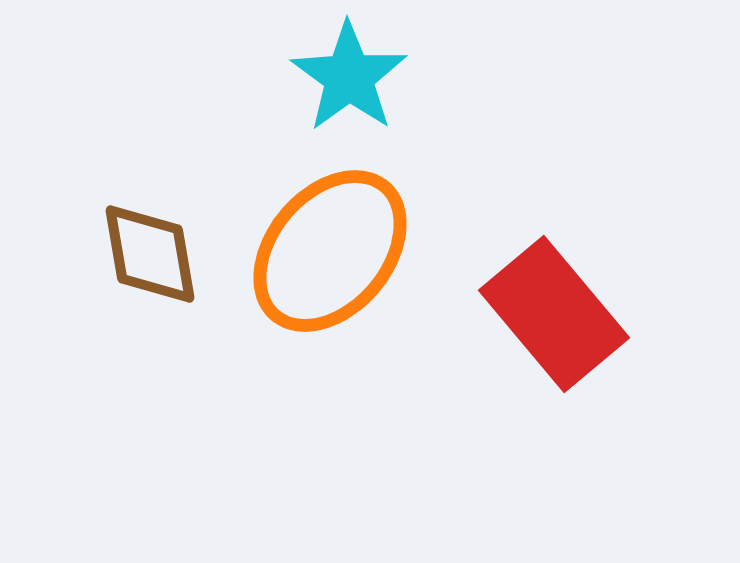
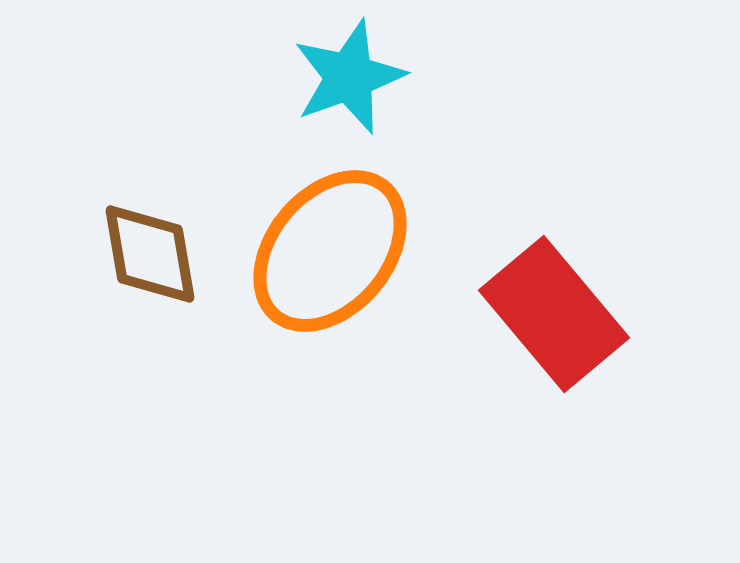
cyan star: rotated 16 degrees clockwise
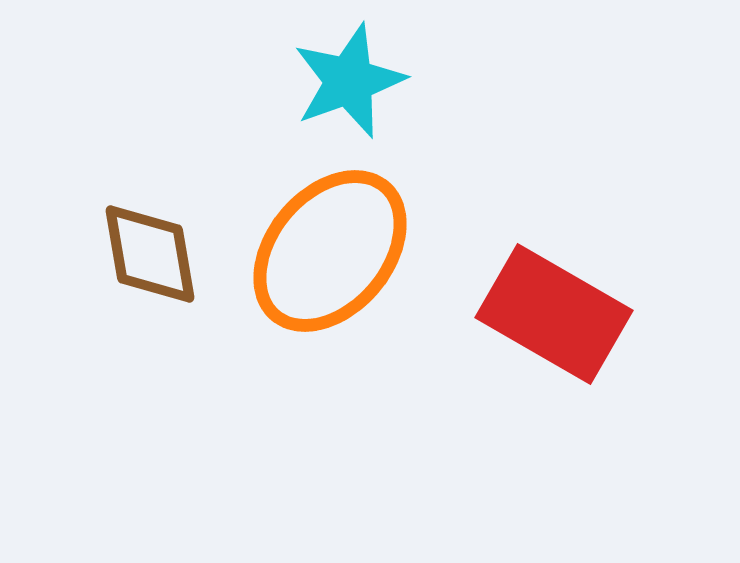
cyan star: moved 4 px down
red rectangle: rotated 20 degrees counterclockwise
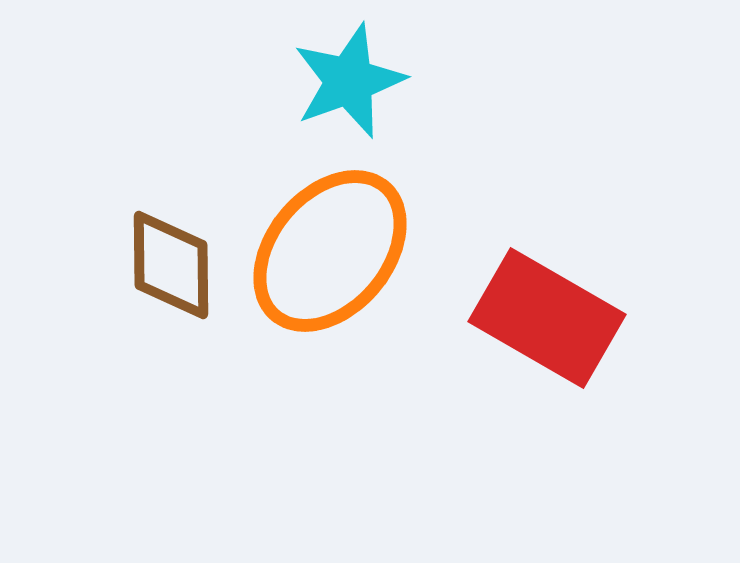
brown diamond: moved 21 px right, 11 px down; rotated 9 degrees clockwise
red rectangle: moved 7 px left, 4 px down
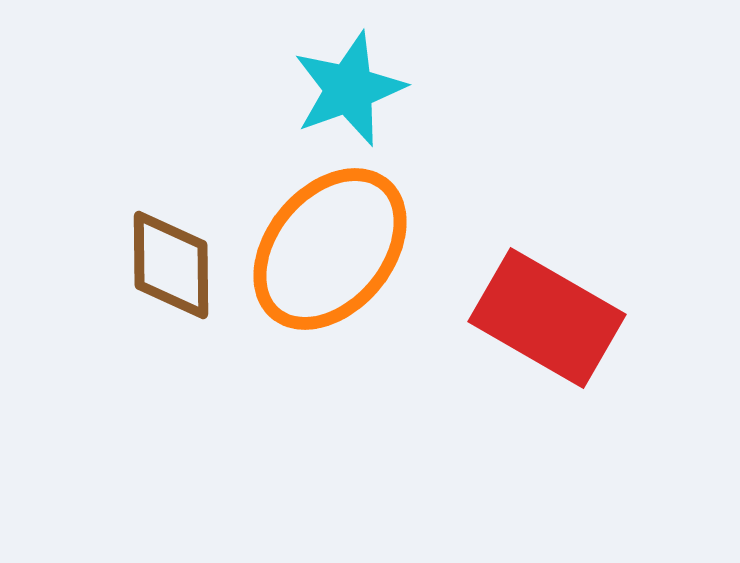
cyan star: moved 8 px down
orange ellipse: moved 2 px up
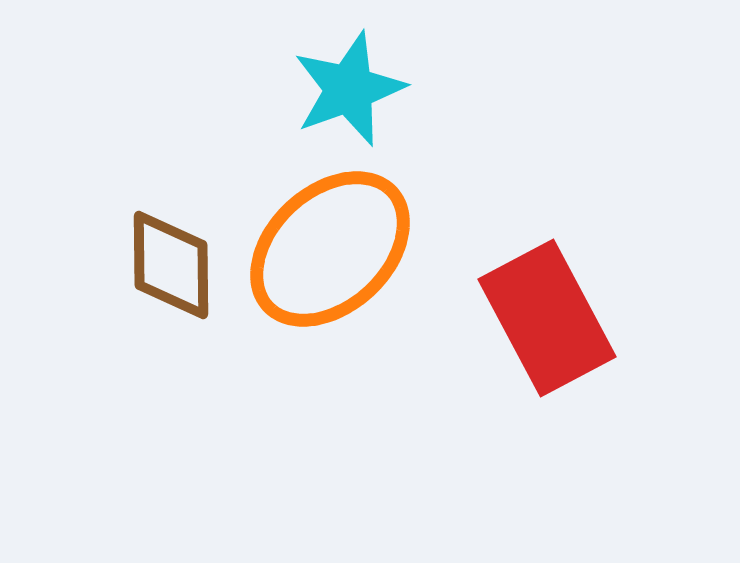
orange ellipse: rotated 7 degrees clockwise
red rectangle: rotated 32 degrees clockwise
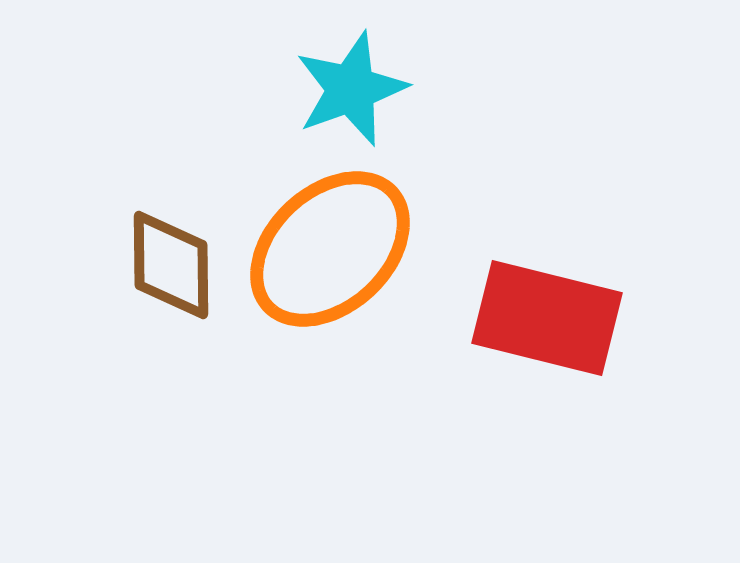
cyan star: moved 2 px right
red rectangle: rotated 48 degrees counterclockwise
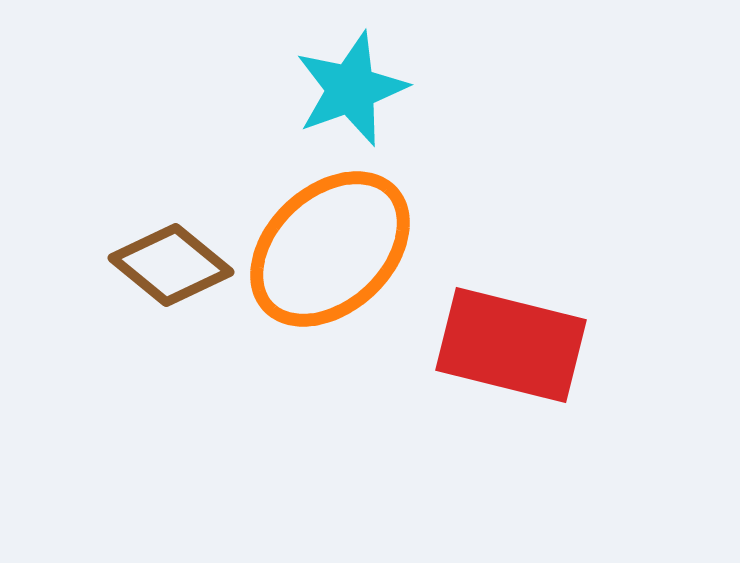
brown diamond: rotated 50 degrees counterclockwise
red rectangle: moved 36 px left, 27 px down
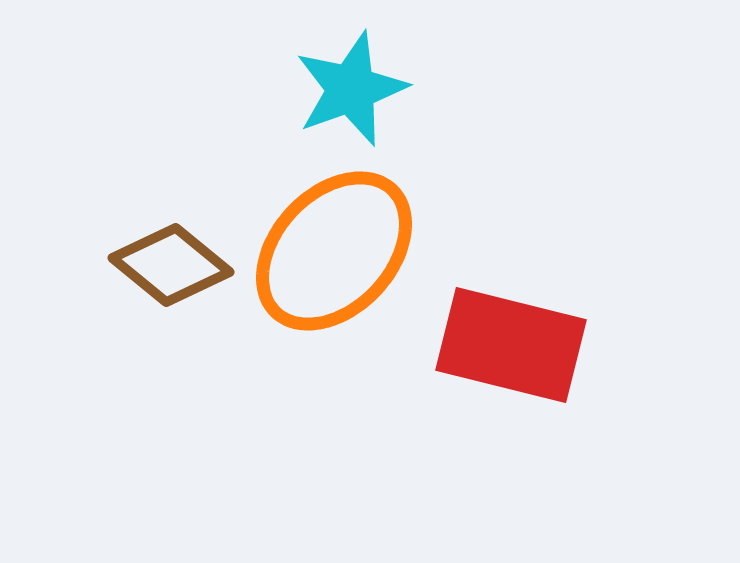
orange ellipse: moved 4 px right, 2 px down; rotated 4 degrees counterclockwise
